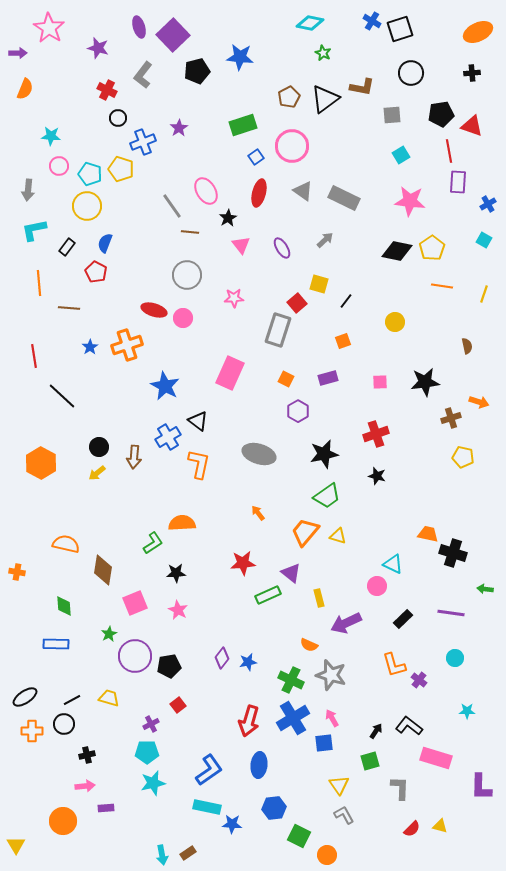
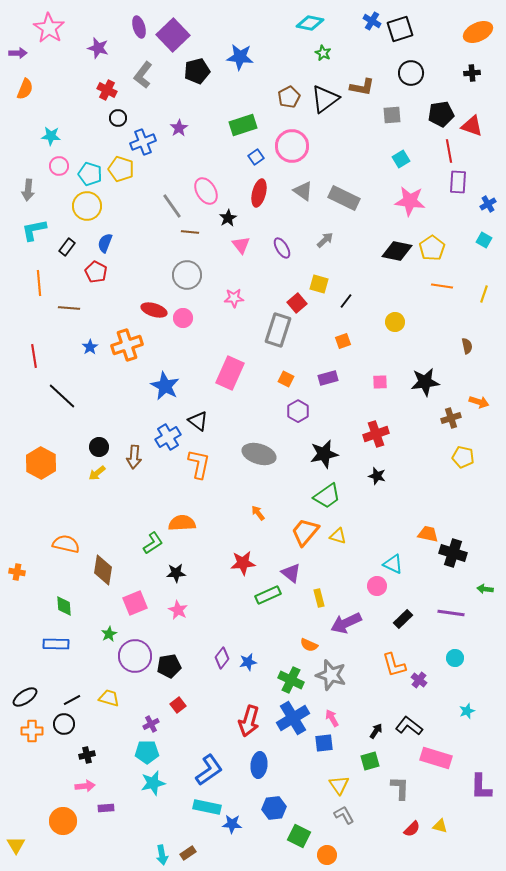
cyan square at (401, 155): moved 4 px down
cyan star at (467, 711): rotated 21 degrees counterclockwise
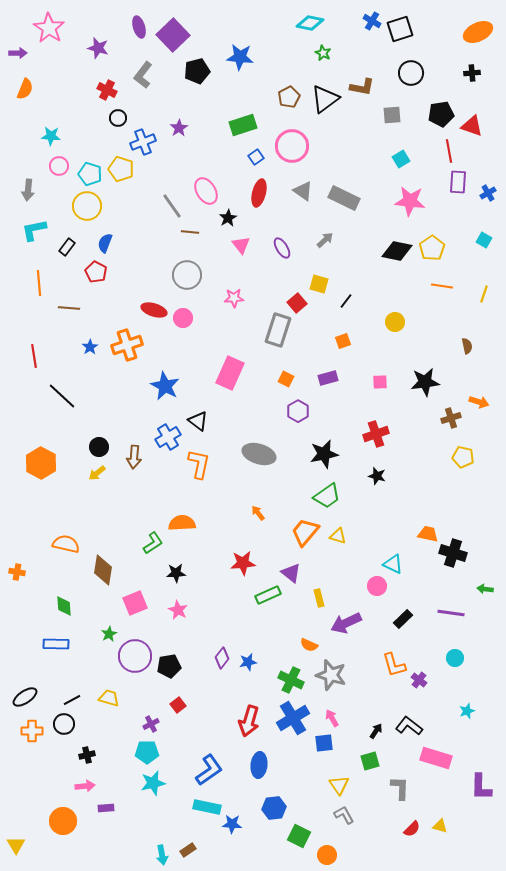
blue cross at (488, 204): moved 11 px up
brown rectangle at (188, 853): moved 3 px up
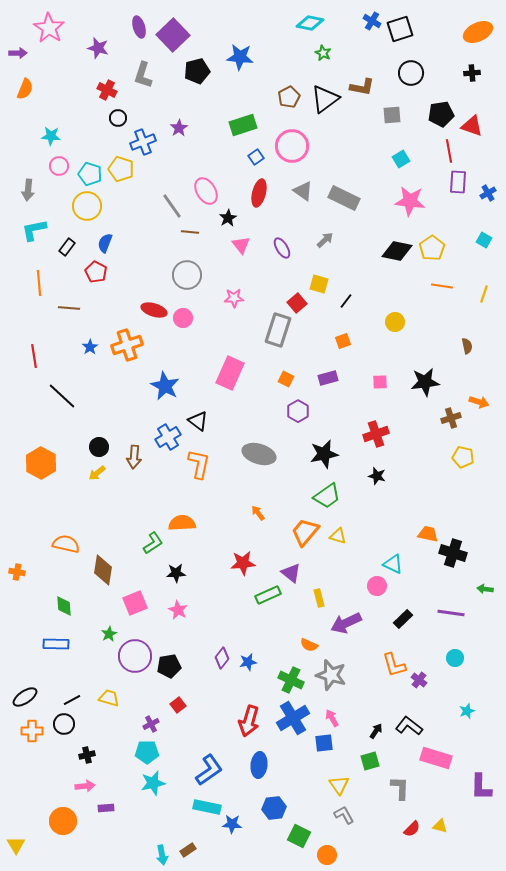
gray L-shape at (143, 75): rotated 20 degrees counterclockwise
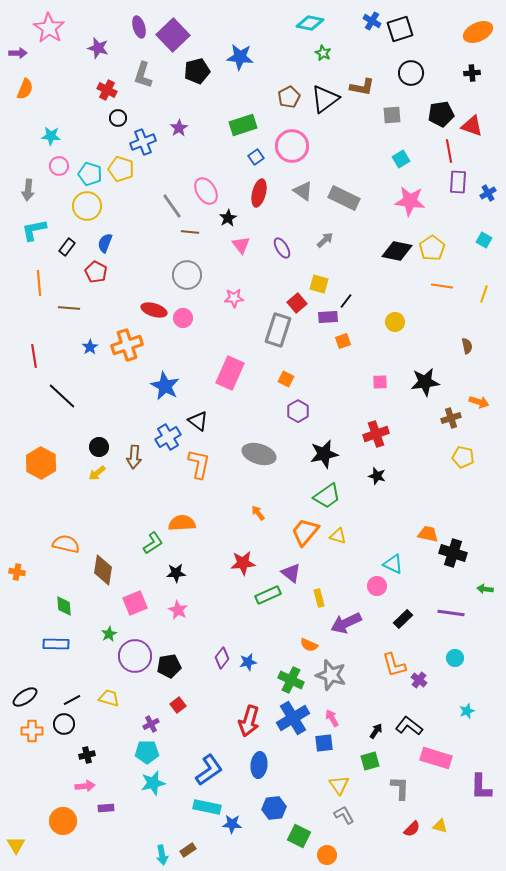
purple rectangle at (328, 378): moved 61 px up; rotated 12 degrees clockwise
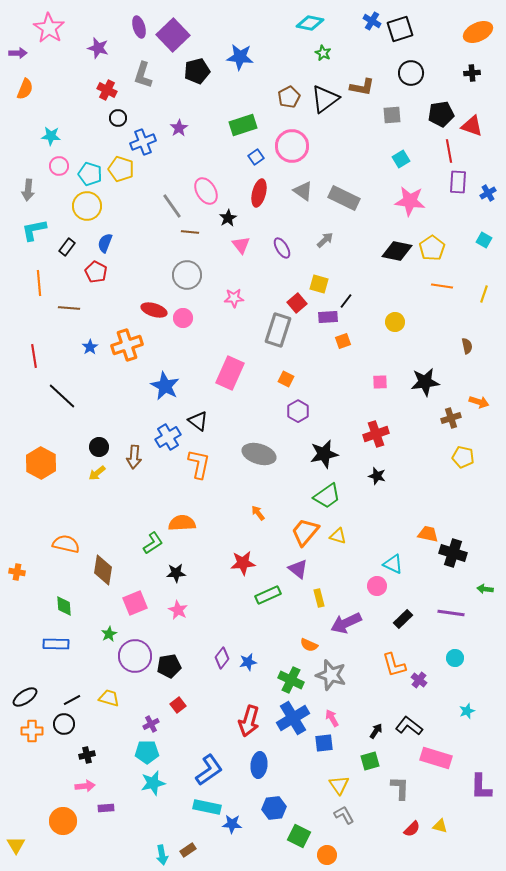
purple triangle at (291, 573): moved 7 px right, 4 px up
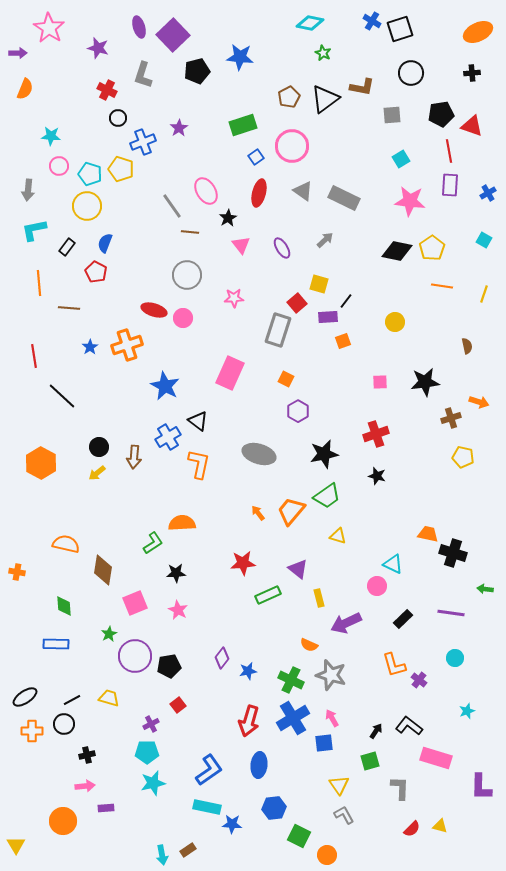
purple rectangle at (458, 182): moved 8 px left, 3 px down
orange trapezoid at (305, 532): moved 14 px left, 21 px up
blue star at (248, 662): moved 9 px down
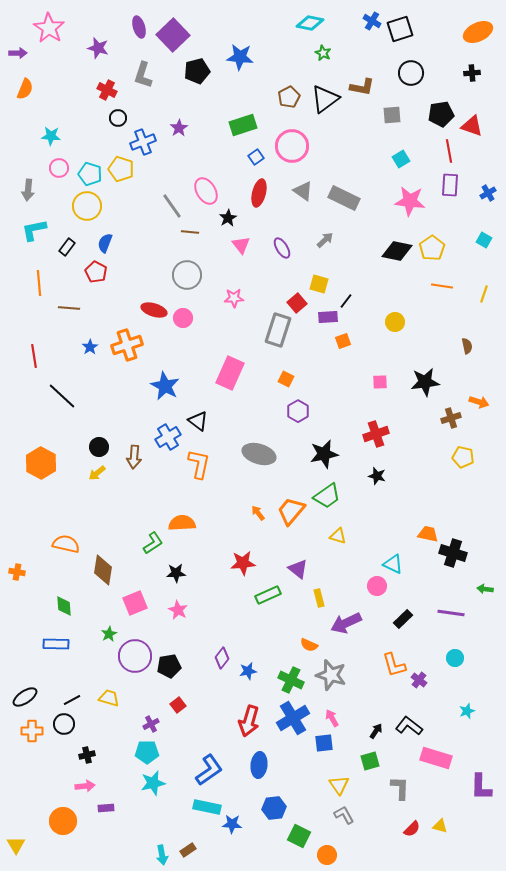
pink circle at (59, 166): moved 2 px down
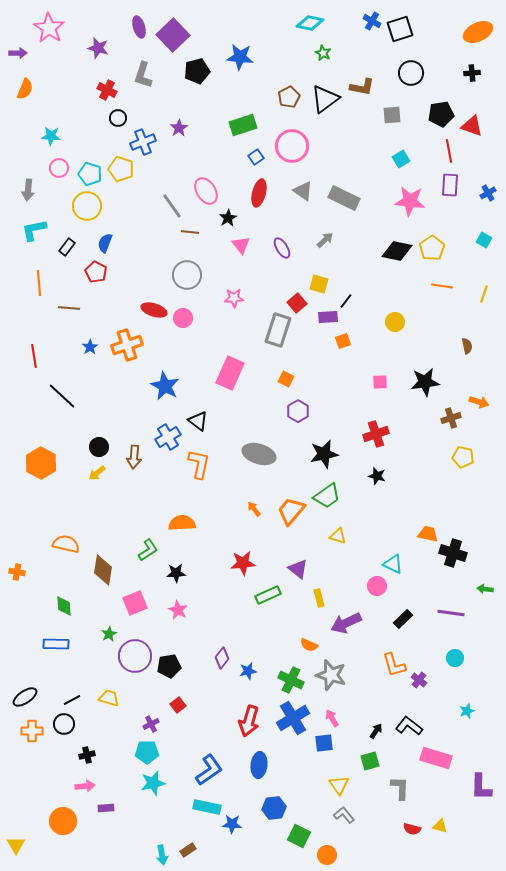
orange arrow at (258, 513): moved 4 px left, 4 px up
green L-shape at (153, 543): moved 5 px left, 7 px down
gray L-shape at (344, 815): rotated 10 degrees counterclockwise
red semicircle at (412, 829): rotated 60 degrees clockwise
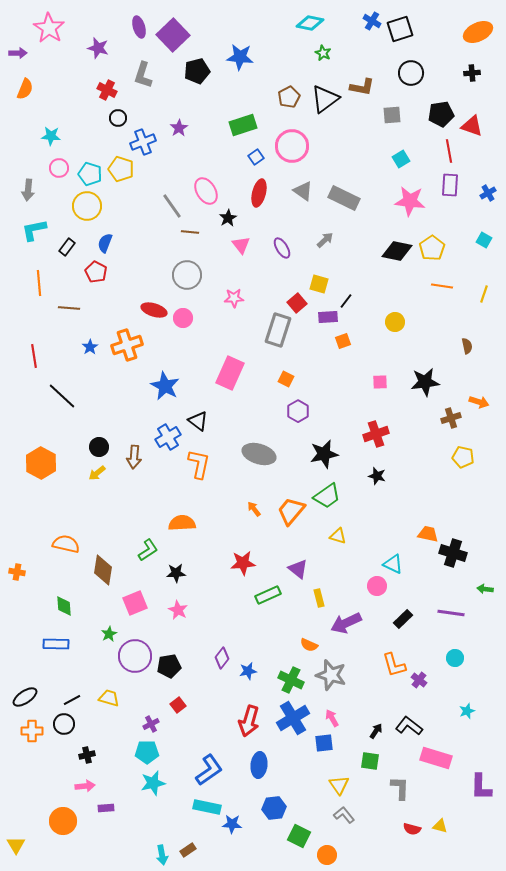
green square at (370, 761): rotated 24 degrees clockwise
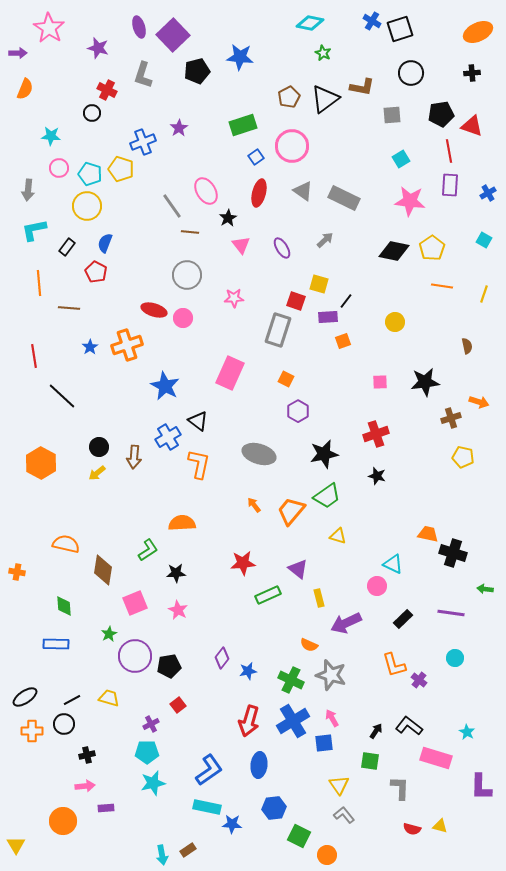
black circle at (118, 118): moved 26 px left, 5 px up
black diamond at (397, 251): moved 3 px left
red square at (297, 303): moved 1 px left, 2 px up; rotated 30 degrees counterclockwise
orange arrow at (254, 509): moved 4 px up
cyan star at (467, 711): moved 21 px down; rotated 21 degrees counterclockwise
blue cross at (293, 718): moved 3 px down
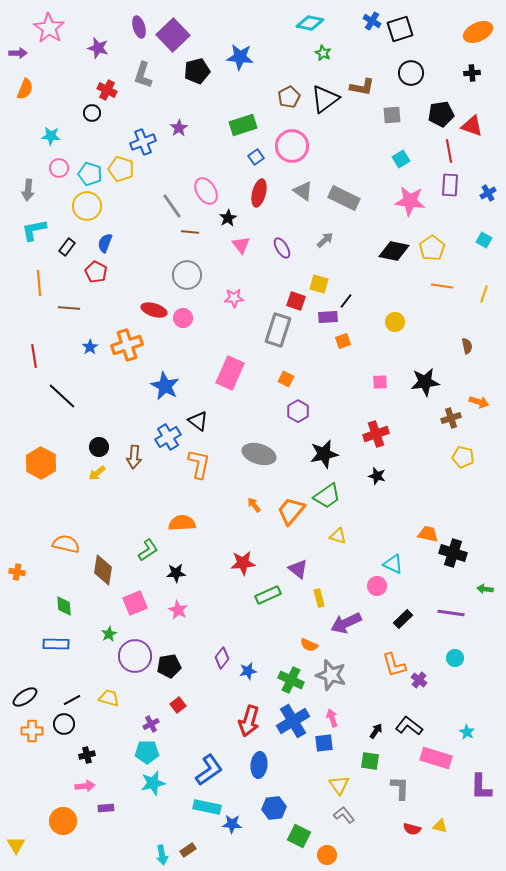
pink arrow at (332, 718): rotated 12 degrees clockwise
